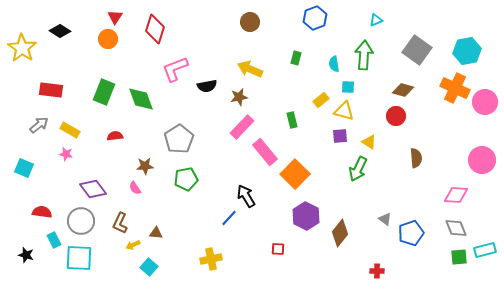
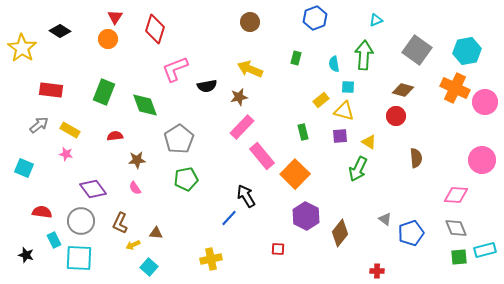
green diamond at (141, 99): moved 4 px right, 6 px down
green rectangle at (292, 120): moved 11 px right, 12 px down
pink rectangle at (265, 152): moved 3 px left, 4 px down
brown star at (145, 166): moved 8 px left, 6 px up
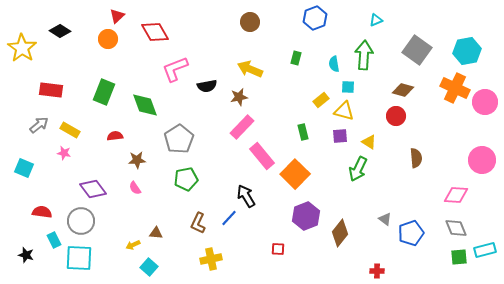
red triangle at (115, 17): moved 2 px right, 1 px up; rotated 14 degrees clockwise
red diamond at (155, 29): moved 3 px down; rotated 48 degrees counterclockwise
pink star at (66, 154): moved 2 px left, 1 px up
purple hexagon at (306, 216): rotated 12 degrees clockwise
brown L-shape at (120, 223): moved 78 px right
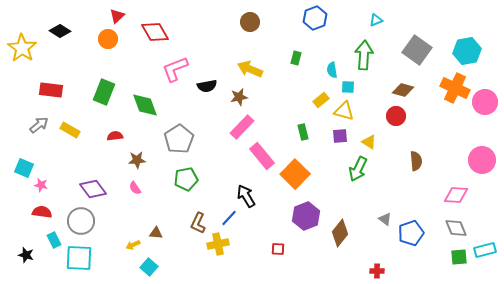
cyan semicircle at (334, 64): moved 2 px left, 6 px down
pink star at (64, 153): moved 23 px left, 32 px down
brown semicircle at (416, 158): moved 3 px down
yellow cross at (211, 259): moved 7 px right, 15 px up
